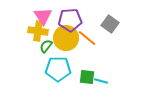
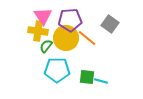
cyan pentagon: moved 1 px left, 1 px down
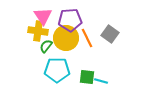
gray square: moved 10 px down
orange line: rotated 24 degrees clockwise
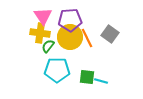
yellow cross: moved 2 px right, 2 px down
yellow circle: moved 4 px right, 1 px up
green semicircle: moved 2 px right
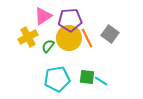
pink triangle: rotated 30 degrees clockwise
yellow cross: moved 12 px left, 4 px down; rotated 36 degrees counterclockwise
yellow circle: moved 1 px left, 1 px down
cyan pentagon: moved 9 px down; rotated 10 degrees counterclockwise
cyan line: rotated 16 degrees clockwise
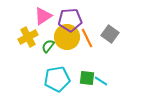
yellow circle: moved 2 px left, 1 px up
green square: moved 1 px down
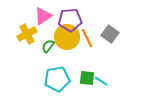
yellow cross: moved 1 px left, 3 px up
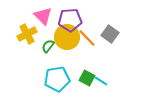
pink triangle: rotated 42 degrees counterclockwise
orange line: rotated 18 degrees counterclockwise
green square: rotated 21 degrees clockwise
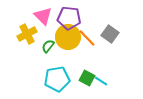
purple pentagon: moved 1 px left, 2 px up; rotated 10 degrees clockwise
yellow circle: moved 1 px right
